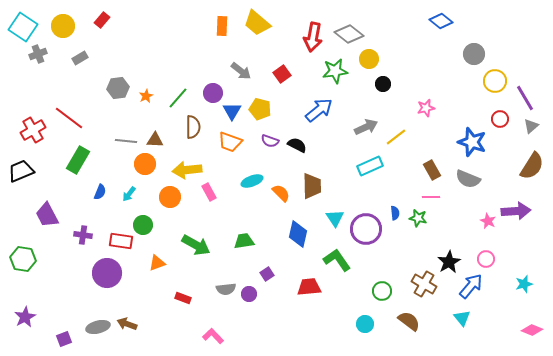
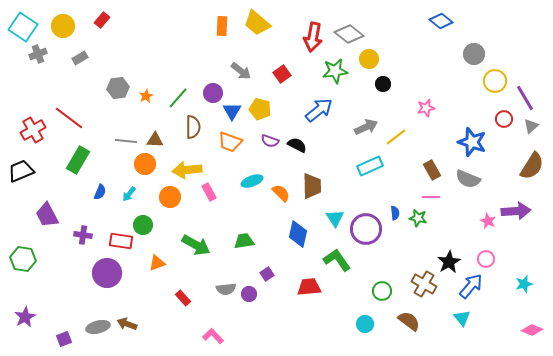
red circle at (500, 119): moved 4 px right
red rectangle at (183, 298): rotated 28 degrees clockwise
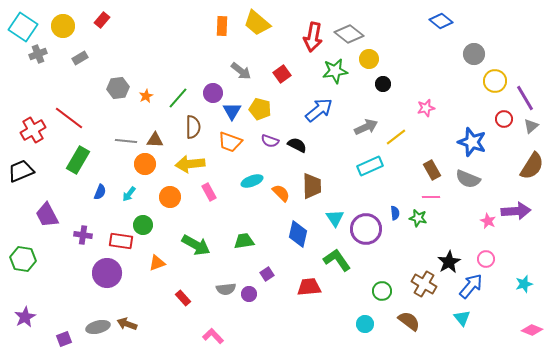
yellow arrow at (187, 170): moved 3 px right, 6 px up
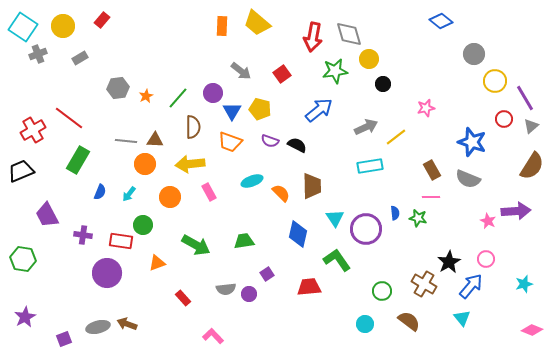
gray diamond at (349, 34): rotated 36 degrees clockwise
cyan rectangle at (370, 166): rotated 15 degrees clockwise
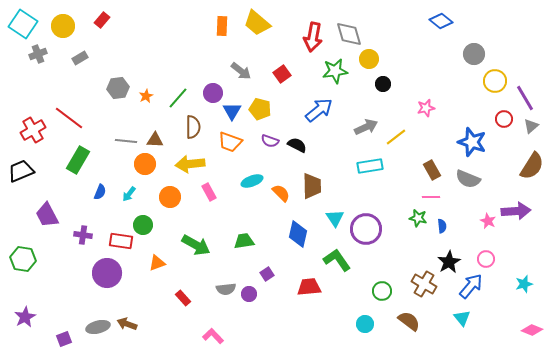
cyan square at (23, 27): moved 3 px up
blue semicircle at (395, 213): moved 47 px right, 13 px down
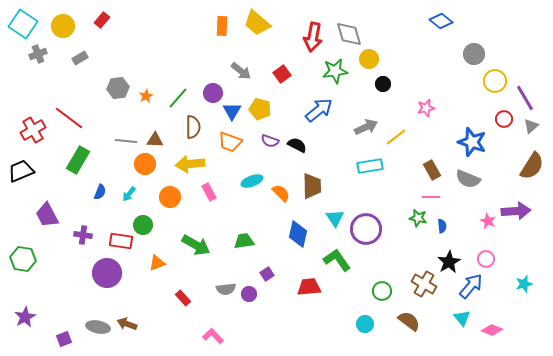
gray ellipse at (98, 327): rotated 25 degrees clockwise
pink diamond at (532, 330): moved 40 px left
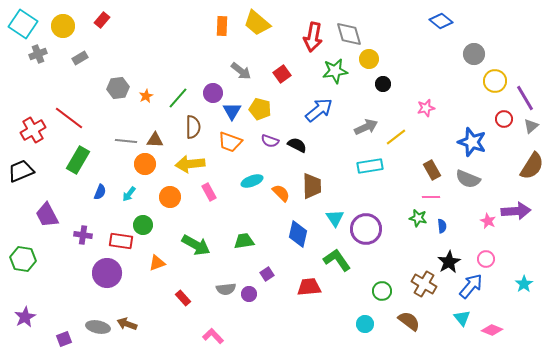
cyan star at (524, 284): rotated 18 degrees counterclockwise
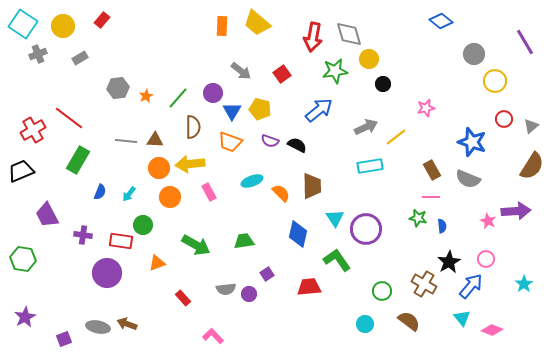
purple line at (525, 98): moved 56 px up
orange circle at (145, 164): moved 14 px right, 4 px down
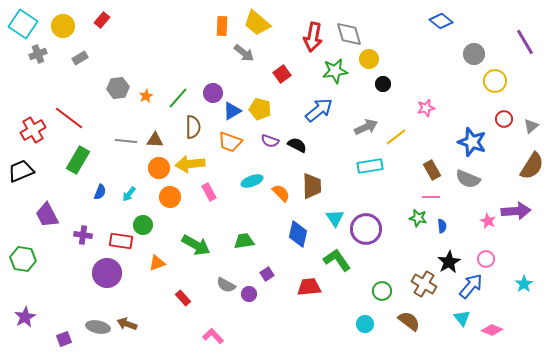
gray arrow at (241, 71): moved 3 px right, 18 px up
blue triangle at (232, 111): rotated 30 degrees clockwise
gray semicircle at (226, 289): moved 4 px up; rotated 36 degrees clockwise
